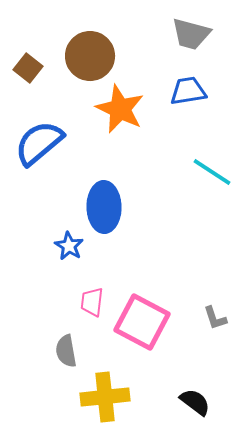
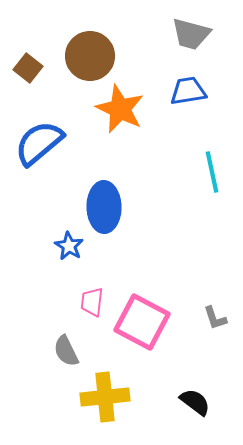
cyan line: rotated 45 degrees clockwise
gray semicircle: rotated 16 degrees counterclockwise
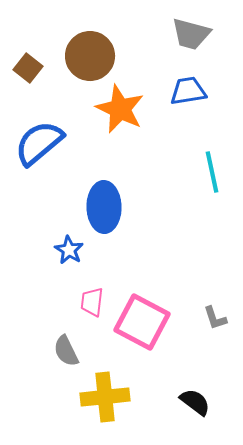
blue star: moved 4 px down
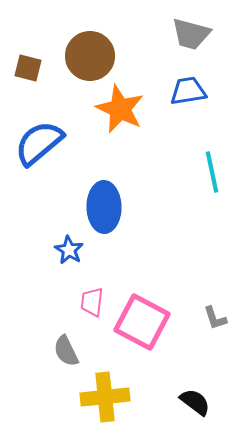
brown square: rotated 24 degrees counterclockwise
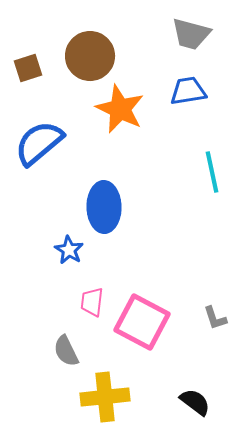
brown square: rotated 32 degrees counterclockwise
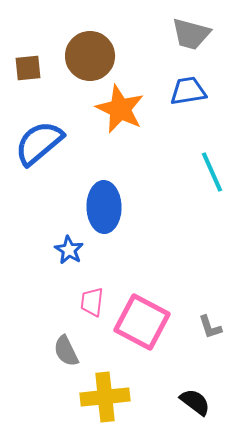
brown square: rotated 12 degrees clockwise
cyan line: rotated 12 degrees counterclockwise
gray L-shape: moved 5 px left, 9 px down
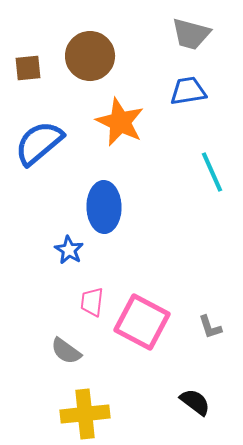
orange star: moved 13 px down
gray semicircle: rotated 28 degrees counterclockwise
yellow cross: moved 20 px left, 17 px down
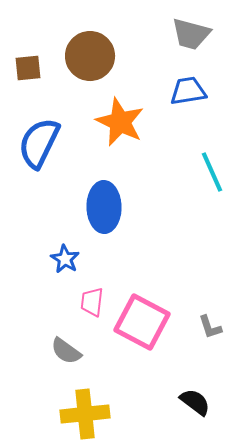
blue semicircle: rotated 24 degrees counterclockwise
blue star: moved 4 px left, 9 px down
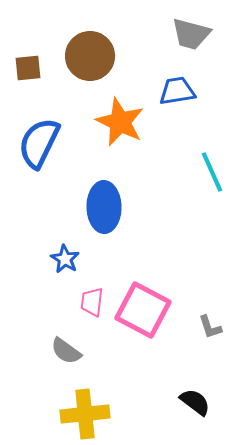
blue trapezoid: moved 11 px left
pink square: moved 1 px right, 12 px up
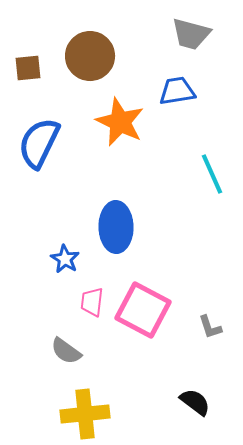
cyan line: moved 2 px down
blue ellipse: moved 12 px right, 20 px down
